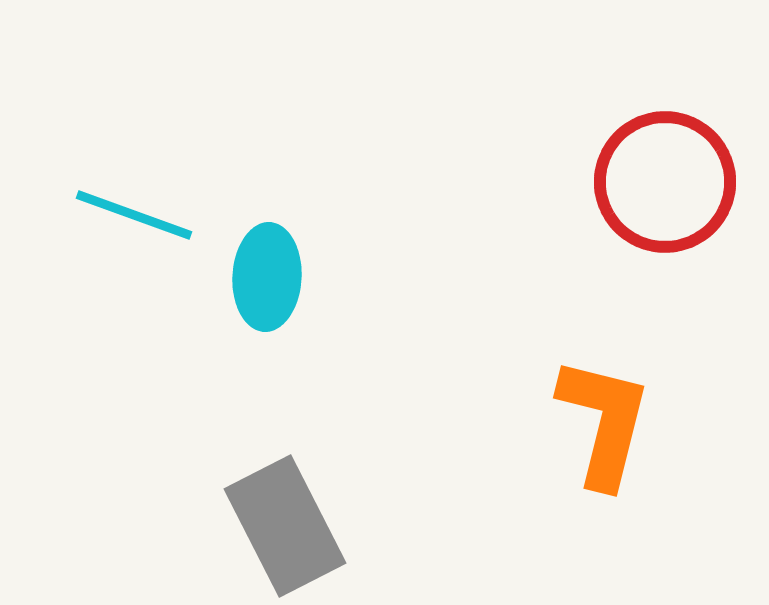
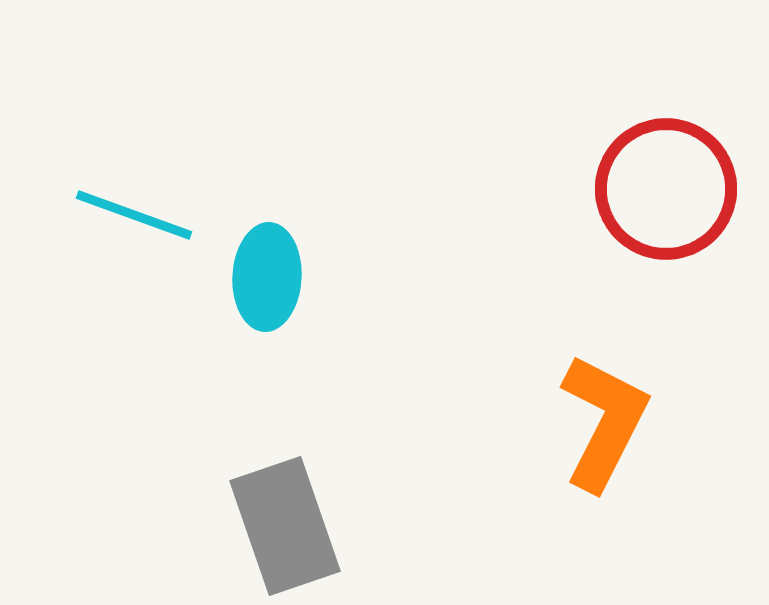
red circle: moved 1 px right, 7 px down
orange L-shape: rotated 13 degrees clockwise
gray rectangle: rotated 8 degrees clockwise
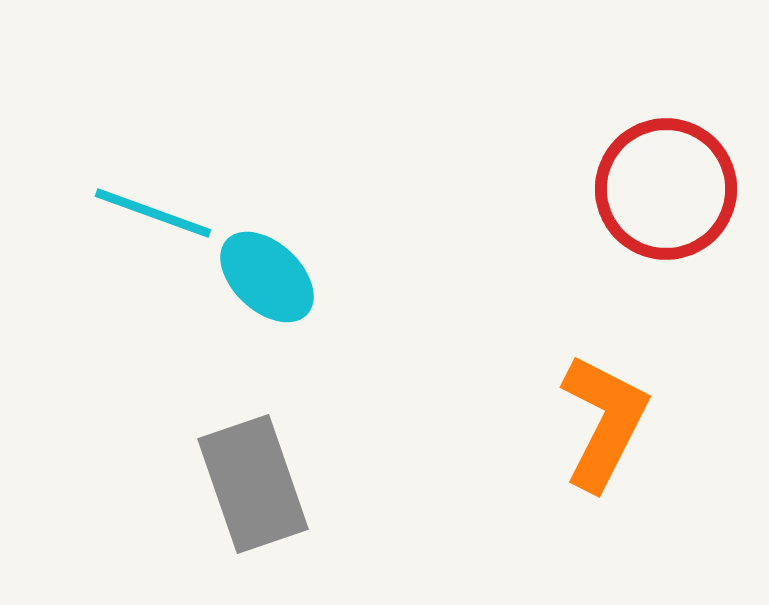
cyan line: moved 19 px right, 2 px up
cyan ellipse: rotated 50 degrees counterclockwise
gray rectangle: moved 32 px left, 42 px up
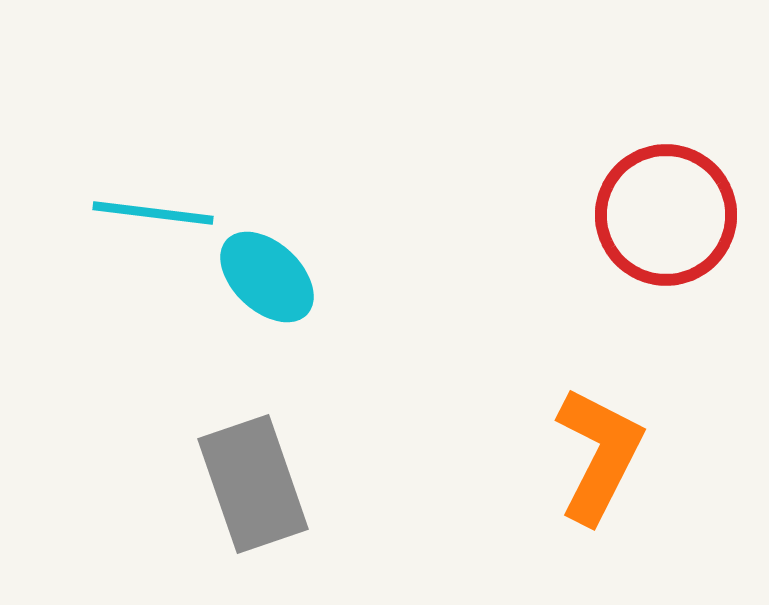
red circle: moved 26 px down
cyan line: rotated 13 degrees counterclockwise
orange L-shape: moved 5 px left, 33 px down
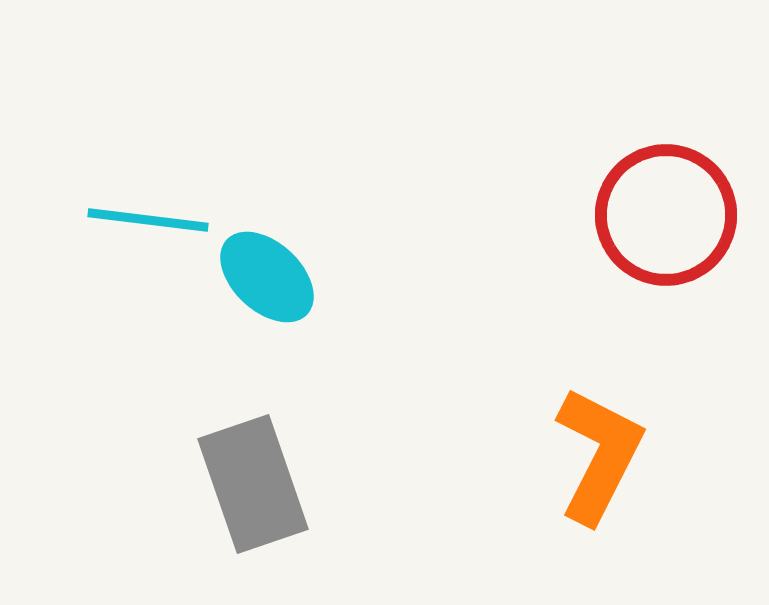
cyan line: moved 5 px left, 7 px down
